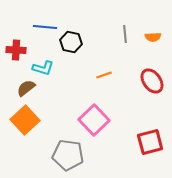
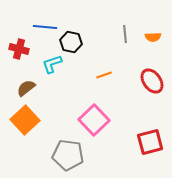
red cross: moved 3 px right, 1 px up; rotated 12 degrees clockwise
cyan L-shape: moved 9 px right, 4 px up; rotated 145 degrees clockwise
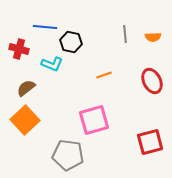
cyan L-shape: rotated 140 degrees counterclockwise
red ellipse: rotated 10 degrees clockwise
pink square: rotated 28 degrees clockwise
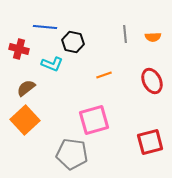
black hexagon: moved 2 px right
gray pentagon: moved 4 px right, 1 px up
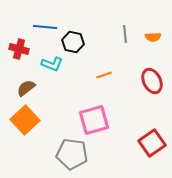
red square: moved 2 px right, 1 px down; rotated 20 degrees counterclockwise
